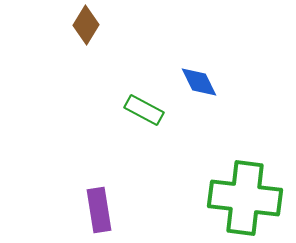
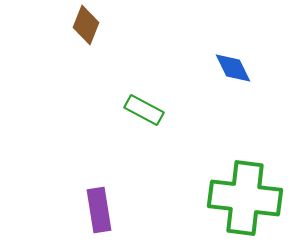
brown diamond: rotated 9 degrees counterclockwise
blue diamond: moved 34 px right, 14 px up
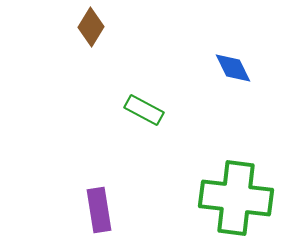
brown diamond: moved 5 px right, 2 px down; rotated 9 degrees clockwise
green cross: moved 9 px left
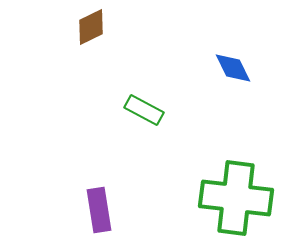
brown diamond: rotated 33 degrees clockwise
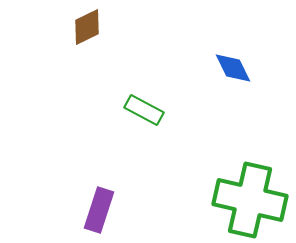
brown diamond: moved 4 px left
green cross: moved 14 px right, 2 px down; rotated 6 degrees clockwise
purple rectangle: rotated 27 degrees clockwise
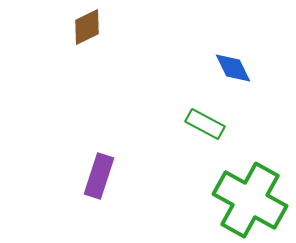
green rectangle: moved 61 px right, 14 px down
green cross: rotated 16 degrees clockwise
purple rectangle: moved 34 px up
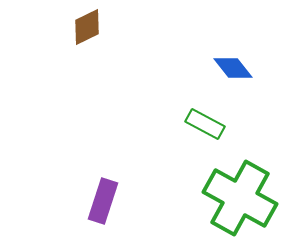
blue diamond: rotated 12 degrees counterclockwise
purple rectangle: moved 4 px right, 25 px down
green cross: moved 10 px left, 2 px up
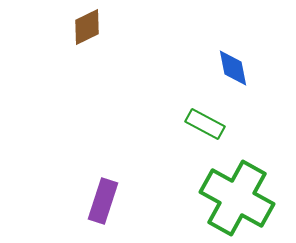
blue diamond: rotated 27 degrees clockwise
green cross: moved 3 px left
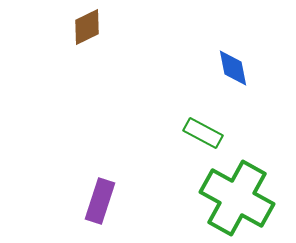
green rectangle: moved 2 px left, 9 px down
purple rectangle: moved 3 px left
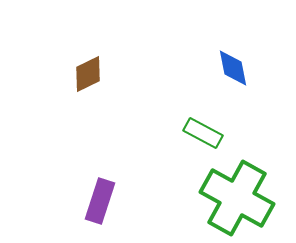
brown diamond: moved 1 px right, 47 px down
